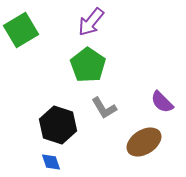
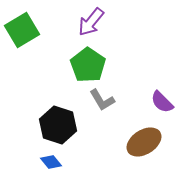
green square: moved 1 px right
gray L-shape: moved 2 px left, 8 px up
blue diamond: rotated 20 degrees counterclockwise
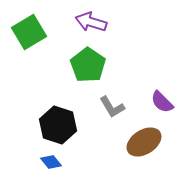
purple arrow: rotated 68 degrees clockwise
green square: moved 7 px right, 2 px down
gray L-shape: moved 10 px right, 7 px down
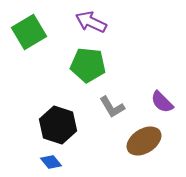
purple arrow: rotated 8 degrees clockwise
green pentagon: rotated 28 degrees counterclockwise
brown ellipse: moved 1 px up
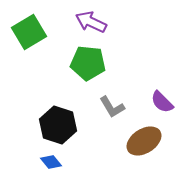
green pentagon: moved 2 px up
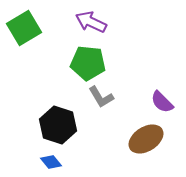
green square: moved 5 px left, 4 px up
gray L-shape: moved 11 px left, 10 px up
brown ellipse: moved 2 px right, 2 px up
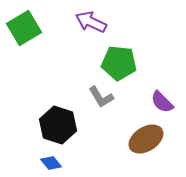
green pentagon: moved 31 px right
blue diamond: moved 1 px down
